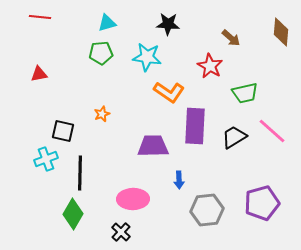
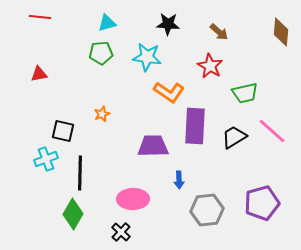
brown arrow: moved 12 px left, 6 px up
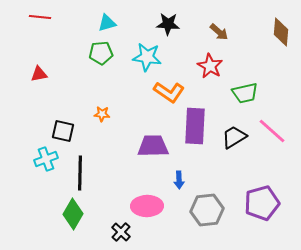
orange star: rotated 28 degrees clockwise
pink ellipse: moved 14 px right, 7 px down
